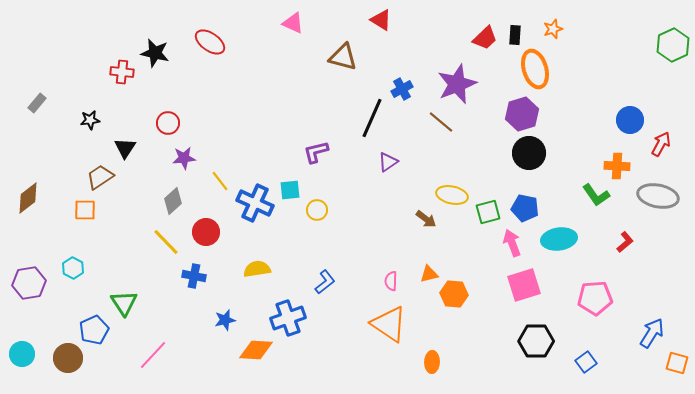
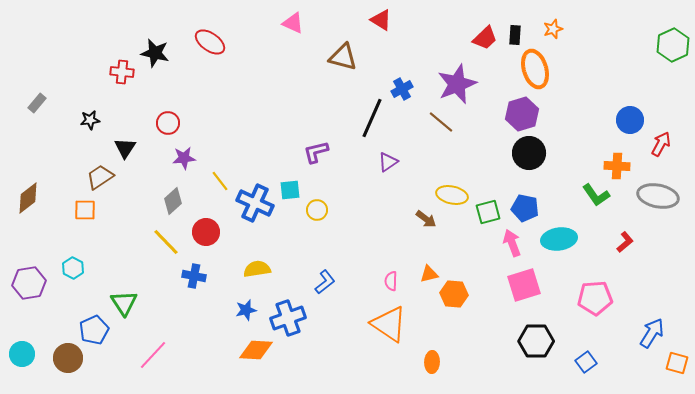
blue star at (225, 320): moved 21 px right, 10 px up
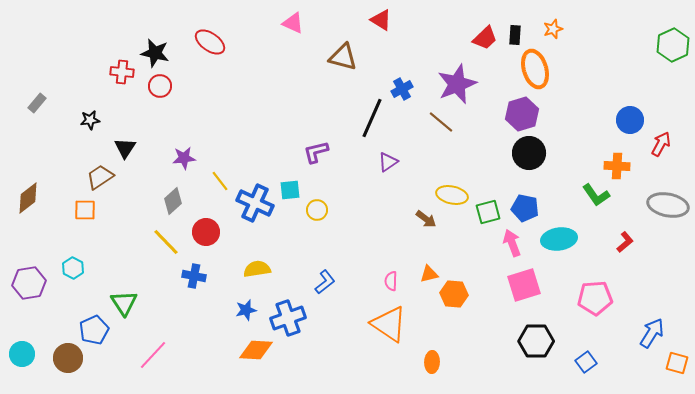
red circle at (168, 123): moved 8 px left, 37 px up
gray ellipse at (658, 196): moved 10 px right, 9 px down
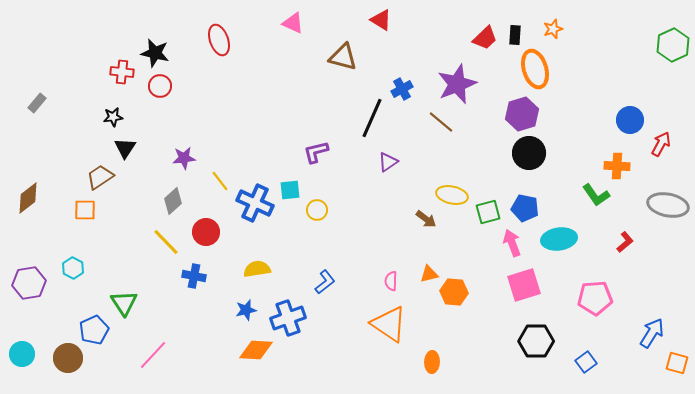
red ellipse at (210, 42): moved 9 px right, 2 px up; rotated 36 degrees clockwise
black star at (90, 120): moved 23 px right, 3 px up
orange hexagon at (454, 294): moved 2 px up
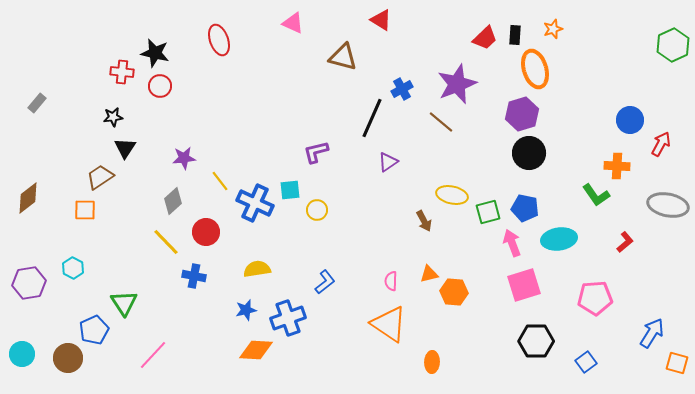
brown arrow at (426, 219): moved 2 px left, 2 px down; rotated 25 degrees clockwise
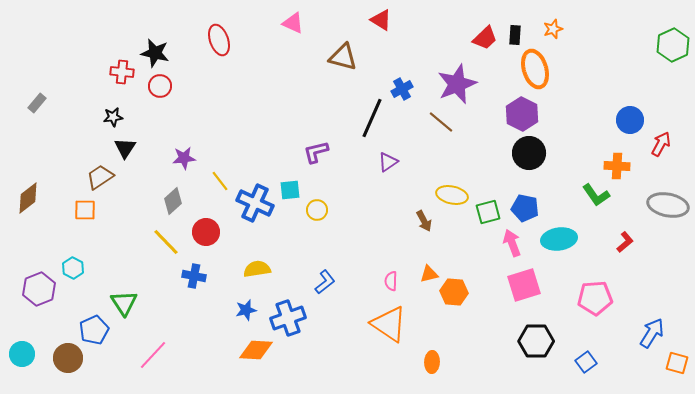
purple hexagon at (522, 114): rotated 16 degrees counterclockwise
purple hexagon at (29, 283): moved 10 px right, 6 px down; rotated 12 degrees counterclockwise
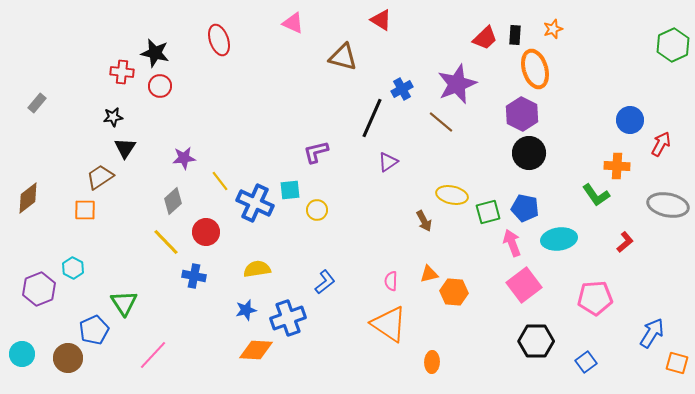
pink square at (524, 285): rotated 20 degrees counterclockwise
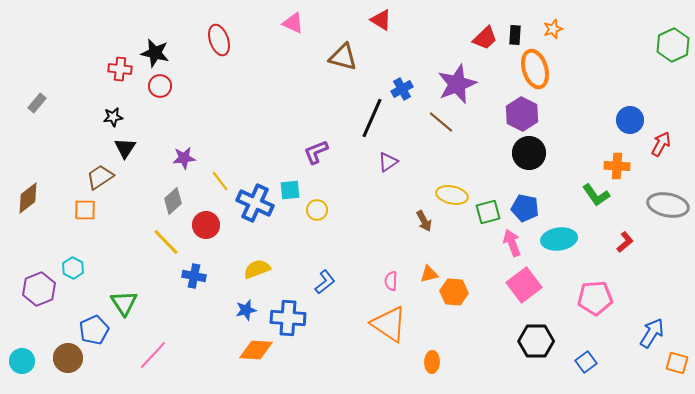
red cross at (122, 72): moved 2 px left, 3 px up
purple L-shape at (316, 152): rotated 8 degrees counterclockwise
red circle at (206, 232): moved 7 px up
yellow semicircle at (257, 269): rotated 12 degrees counterclockwise
blue cross at (288, 318): rotated 24 degrees clockwise
cyan circle at (22, 354): moved 7 px down
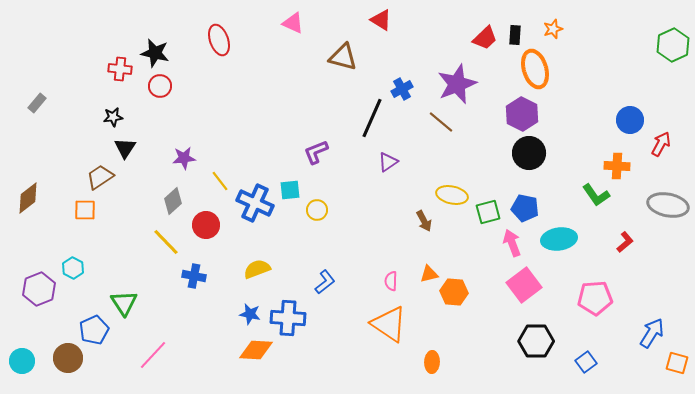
blue star at (246, 310): moved 4 px right, 4 px down; rotated 25 degrees clockwise
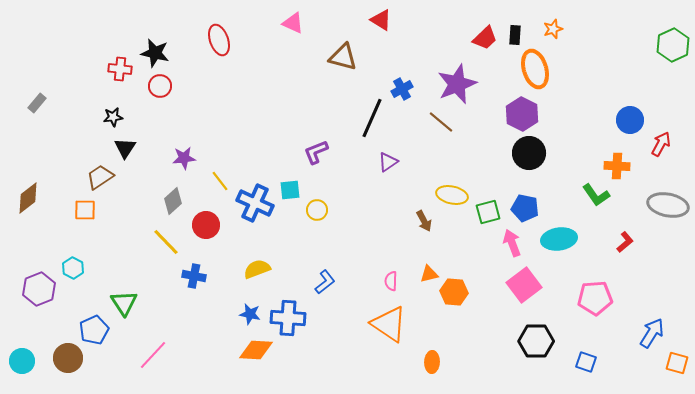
blue square at (586, 362): rotated 35 degrees counterclockwise
